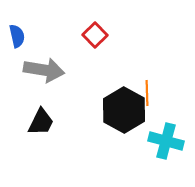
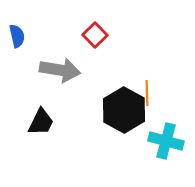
gray arrow: moved 16 px right
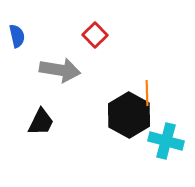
black hexagon: moved 5 px right, 5 px down
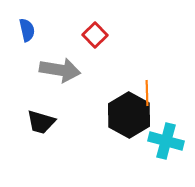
blue semicircle: moved 10 px right, 6 px up
black trapezoid: rotated 80 degrees clockwise
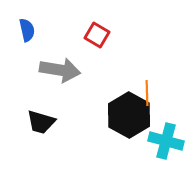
red square: moved 2 px right; rotated 15 degrees counterclockwise
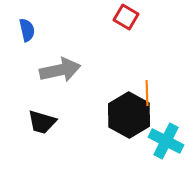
red square: moved 29 px right, 18 px up
gray arrow: rotated 21 degrees counterclockwise
black trapezoid: moved 1 px right
cyan cross: rotated 12 degrees clockwise
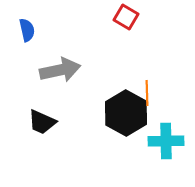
black hexagon: moved 3 px left, 2 px up
black trapezoid: rotated 8 degrees clockwise
cyan cross: rotated 28 degrees counterclockwise
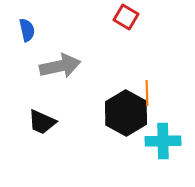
gray arrow: moved 4 px up
cyan cross: moved 3 px left
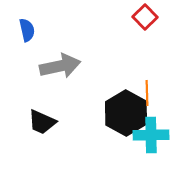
red square: moved 19 px right; rotated 15 degrees clockwise
cyan cross: moved 12 px left, 6 px up
